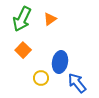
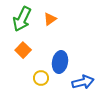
blue arrow: moved 6 px right, 1 px up; rotated 115 degrees clockwise
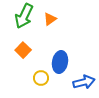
green arrow: moved 2 px right, 3 px up
blue arrow: moved 1 px right
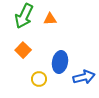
orange triangle: rotated 32 degrees clockwise
yellow circle: moved 2 px left, 1 px down
blue arrow: moved 5 px up
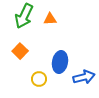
orange square: moved 3 px left, 1 px down
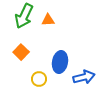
orange triangle: moved 2 px left, 1 px down
orange square: moved 1 px right, 1 px down
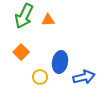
yellow circle: moved 1 px right, 2 px up
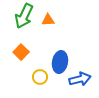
blue arrow: moved 4 px left, 2 px down
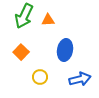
blue ellipse: moved 5 px right, 12 px up
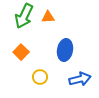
orange triangle: moved 3 px up
